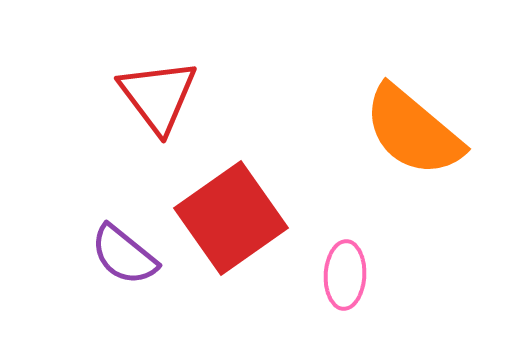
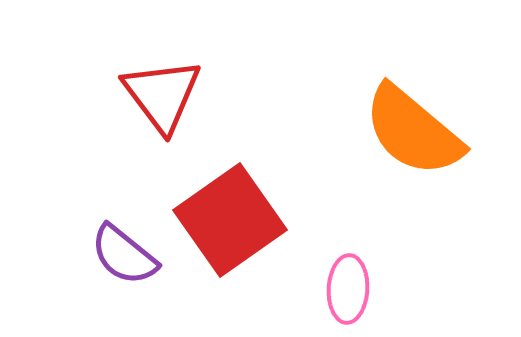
red triangle: moved 4 px right, 1 px up
red square: moved 1 px left, 2 px down
pink ellipse: moved 3 px right, 14 px down
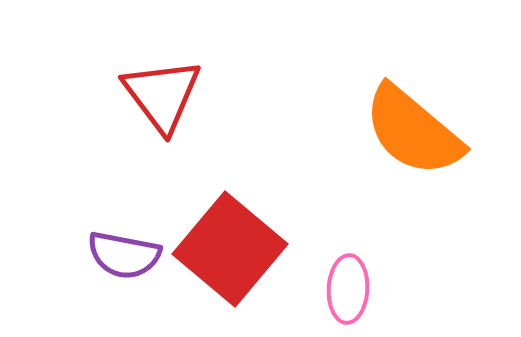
red square: moved 29 px down; rotated 15 degrees counterclockwise
purple semicircle: rotated 28 degrees counterclockwise
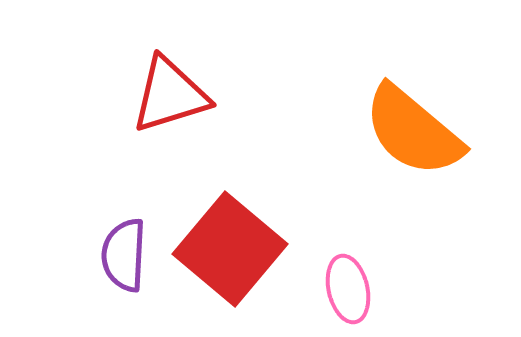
red triangle: moved 8 px right; rotated 50 degrees clockwise
purple semicircle: rotated 82 degrees clockwise
pink ellipse: rotated 16 degrees counterclockwise
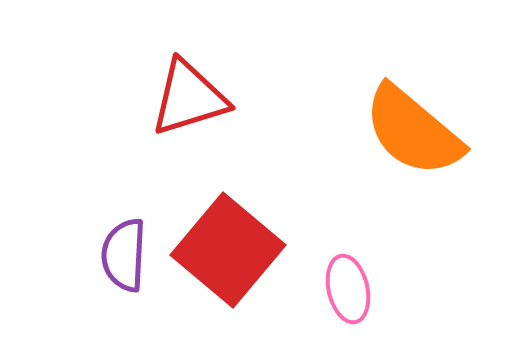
red triangle: moved 19 px right, 3 px down
red square: moved 2 px left, 1 px down
